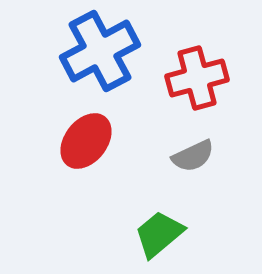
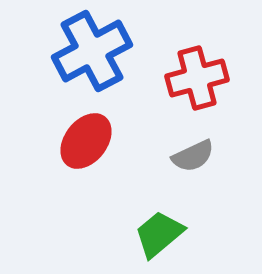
blue cross: moved 8 px left
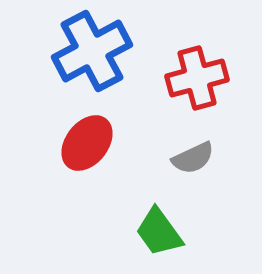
red ellipse: moved 1 px right, 2 px down
gray semicircle: moved 2 px down
green trapezoid: moved 2 px up; rotated 86 degrees counterclockwise
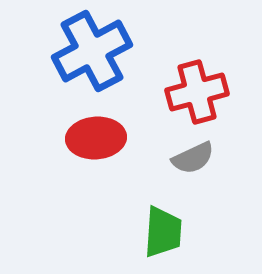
red cross: moved 14 px down
red ellipse: moved 9 px right, 5 px up; rotated 48 degrees clockwise
green trapezoid: moved 4 px right; rotated 140 degrees counterclockwise
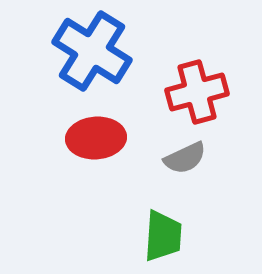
blue cross: rotated 30 degrees counterclockwise
gray semicircle: moved 8 px left
green trapezoid: moved 4 px down
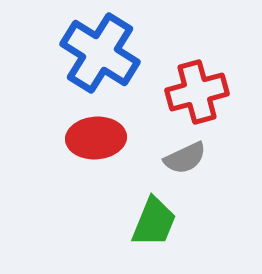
blue cross: moved 8 px right, 2 px down
green trapezoid: moved 9 px left, 14 px up; rotated 18 degrees clockwise
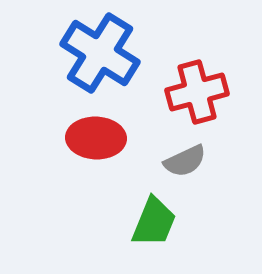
red ellipse: rotated 6 degrees clockwise
gray semicircle: moved 3 px down
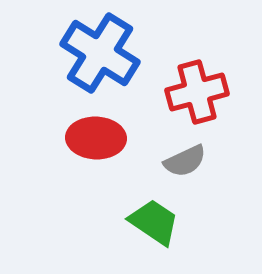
green trapezoid: rotated 78 degrees counterclockwise
